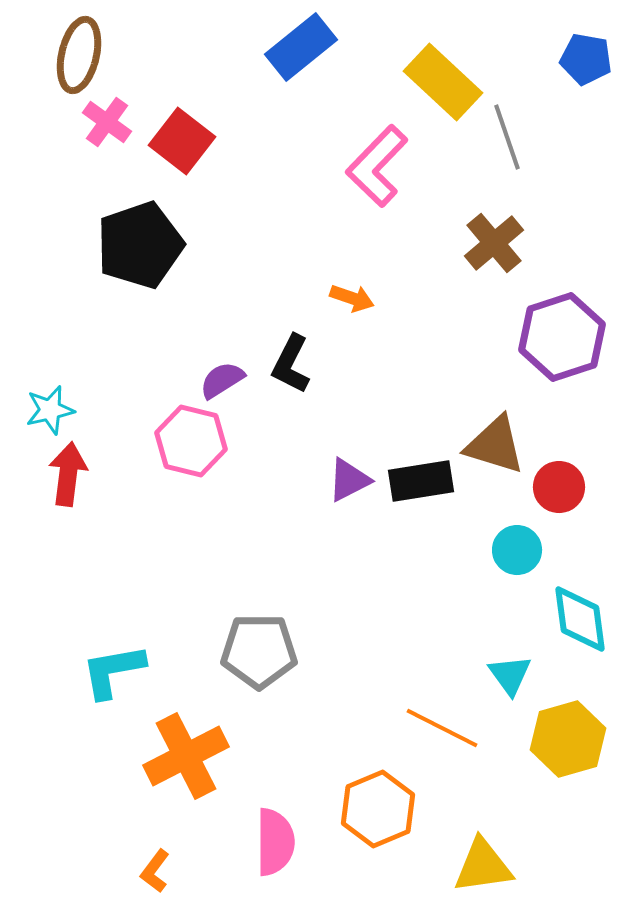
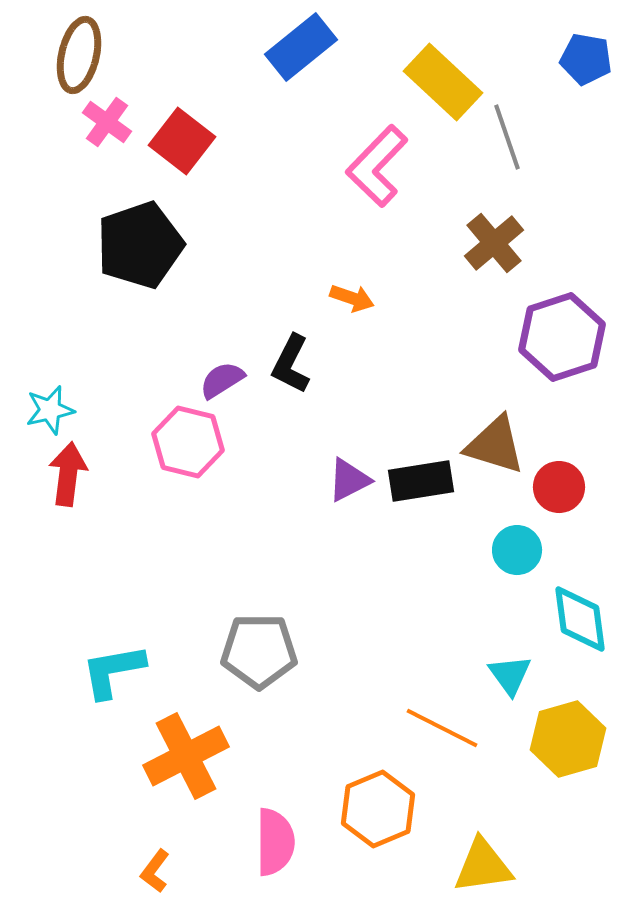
pink hexagon: moved 3 px left, 1 px down
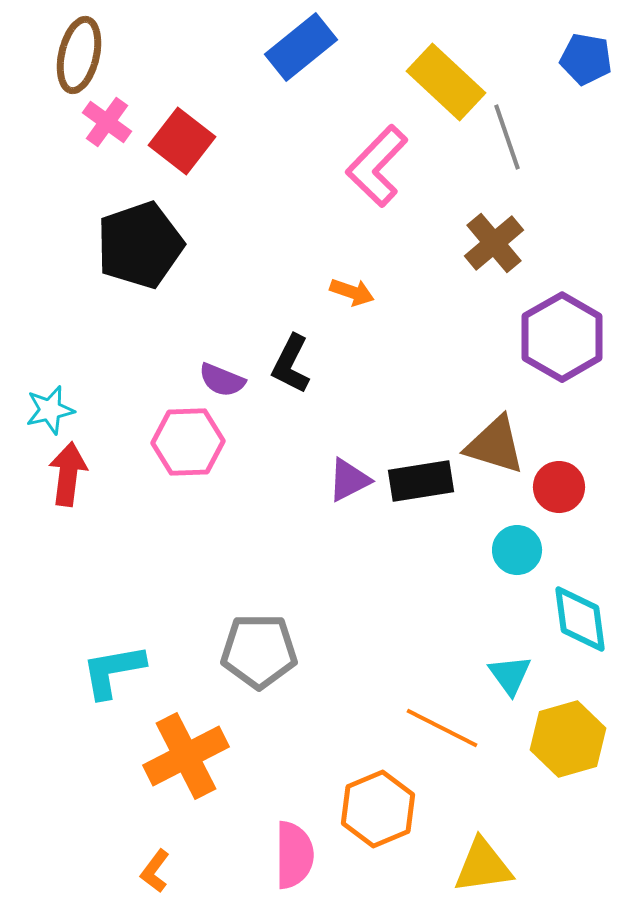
yellow rectangle: moved 3 px right
orange arrow: moved 6 px up
purple hexagon: rotated 12 degrees counterclockwise
purple semicircle: rotated 126 degrees counterclockwise
pink hexagon: rotated 16 degrees counterclockwise
pink semicircle: moved 19 px right, 13 px down
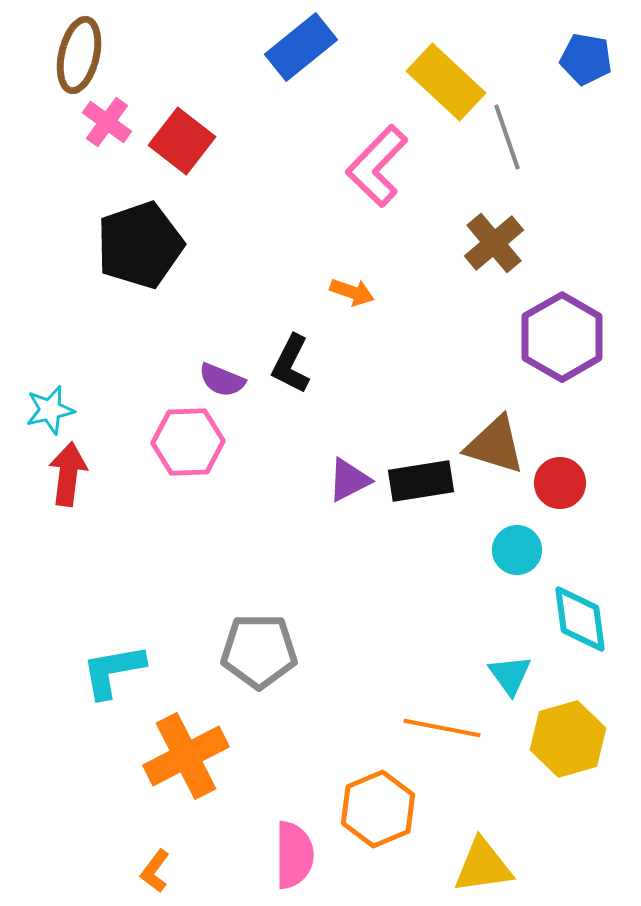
red circle: moved 1 px right, 4 px up
orange line: rotated 16 degrees counterclockwise
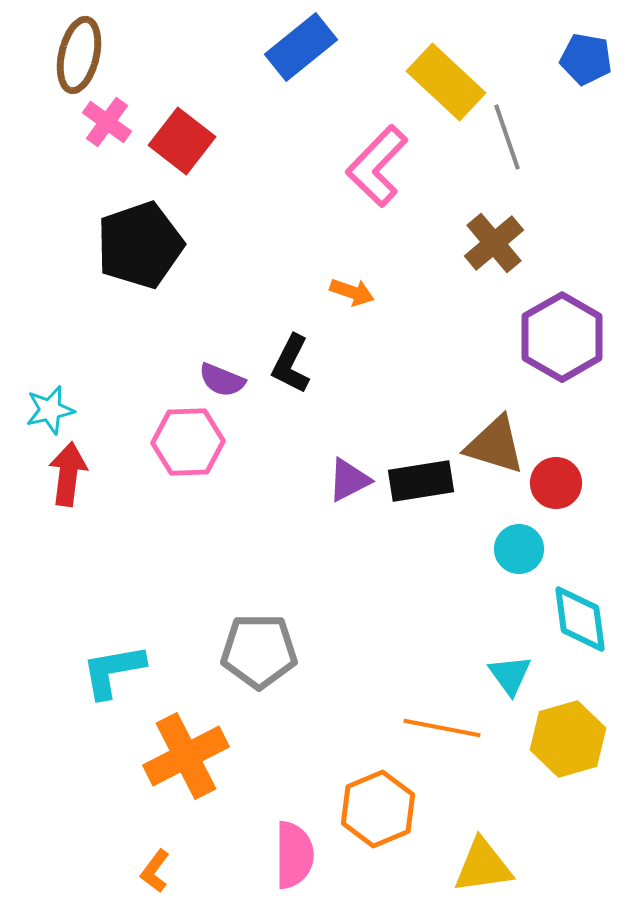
red circle: moved 4 px left
cyan circle: moved 2 px right, 1 px up
